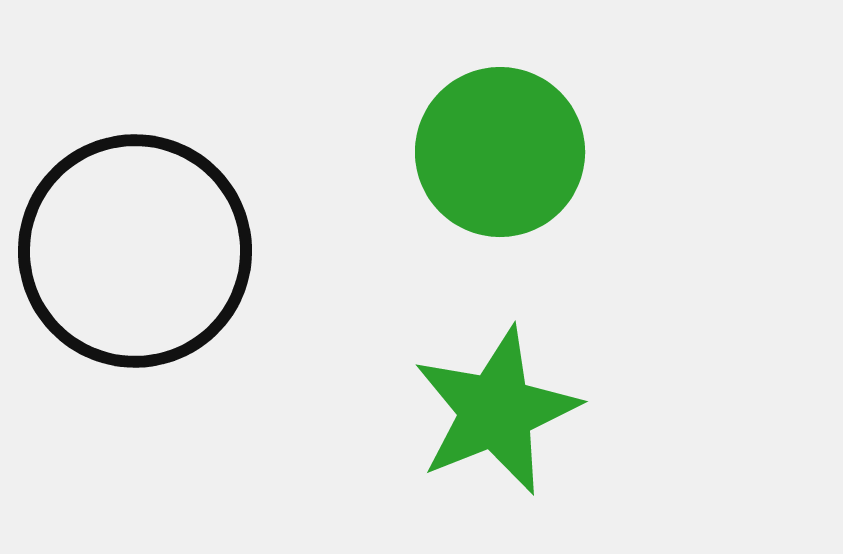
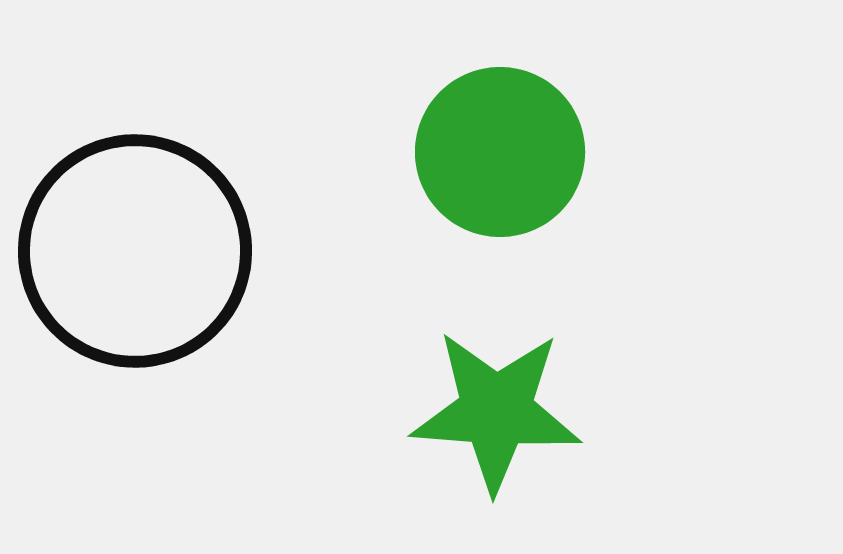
green star: rotated 26 degrees clockwise
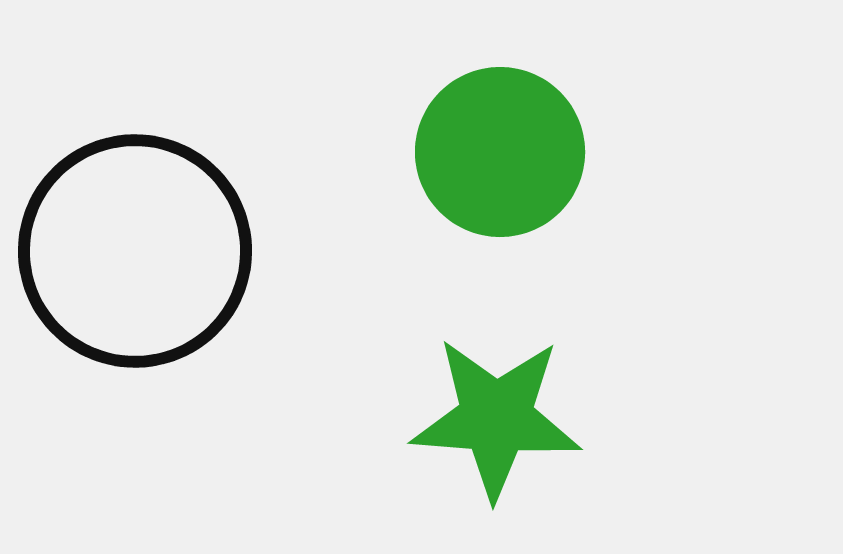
green star: moved 7 px down
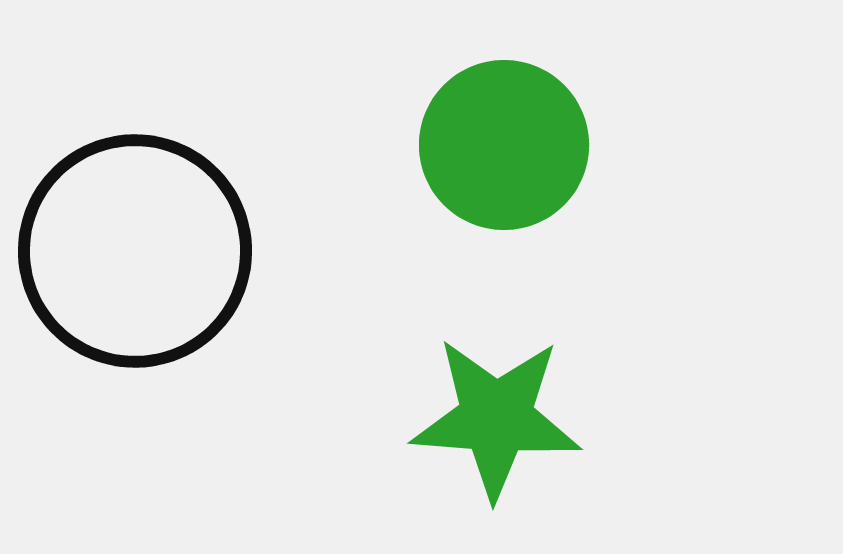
green circle: moved 4 px right, 7 px up
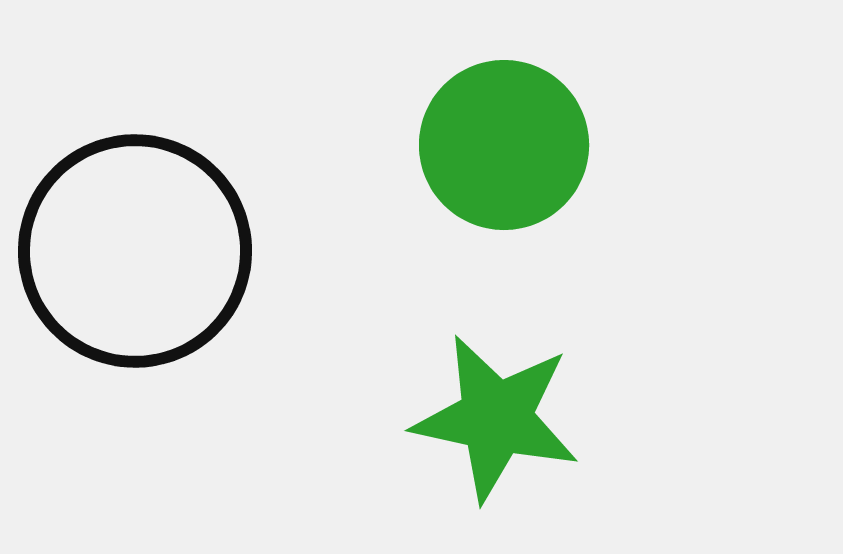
green star: rotated 8 degrees clockwise
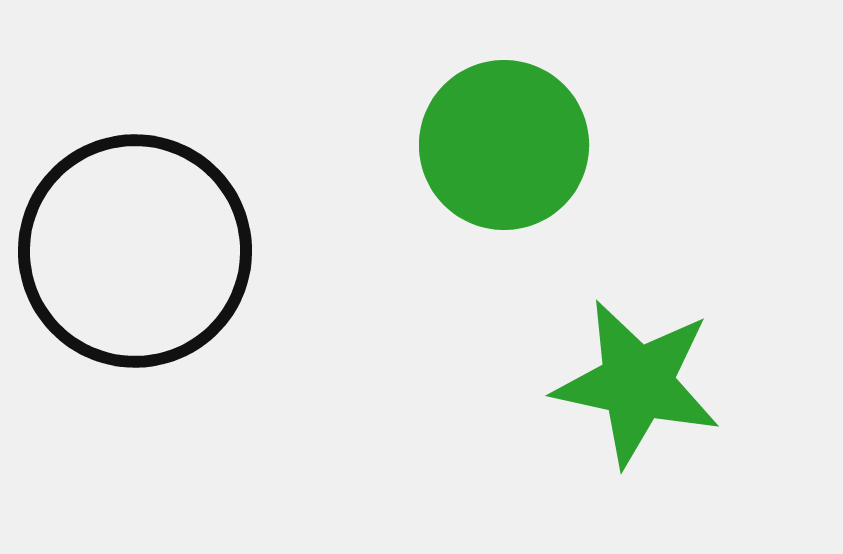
green star: moved 141 px right, 35 px up
